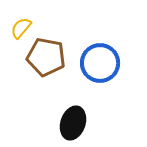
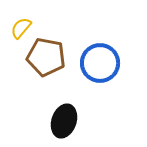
black ellipse: moved 9 px left, 2 px up
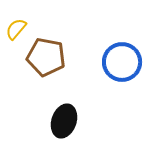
yellow semicircle: moved 5 px left, 1 px down
blue circle: moved 22 px right, 1 px up
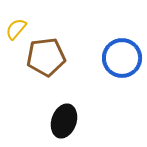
brown pentagon: rotated 18 degrees counterclockwise
blue circle: moved 4 px up
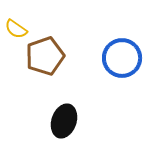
yellow semicircle: rotated 95 degrees counterclockwise
brown pentagon: moved 1 px left, 1 px up; rotated 12 degrees counterclockwise
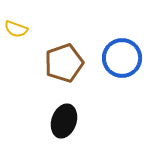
yellow semicircle: rotated 15 degrees counterclockwise
brown pentagon: moved 19 px right, 7 px down
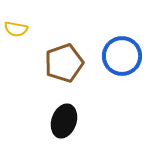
yellow semicircle: rotated 10 degrees counterclockwise
blue circle: moved 2 px up
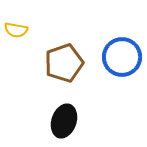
yellow semicircle: moved 1 px down
blue circle: moved 1 px down
